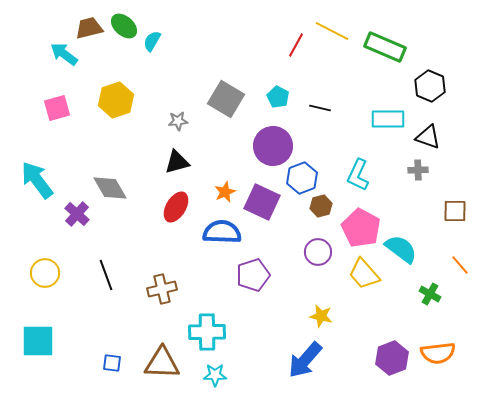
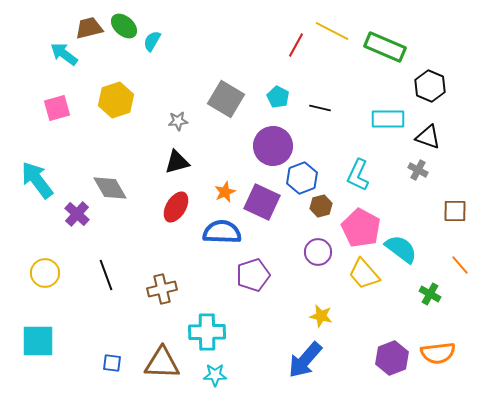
gray cross at (418, 170): rotated 30 degrees clockwise
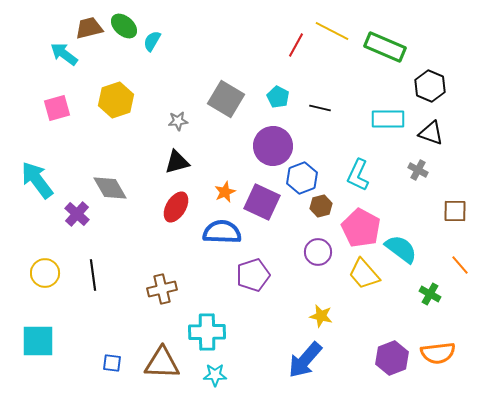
black triangle at (428, 137): moved 3 px right, 4 px up
black line at (106, 275): moved 13 px left; rotated 12 degrees clockwise
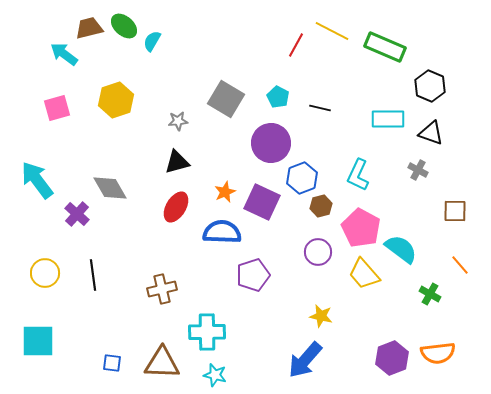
purple circle at (273, 146): moved 2 px left, 3 px up
cyan star at (215, 375): rotated 15 degrees clockwise
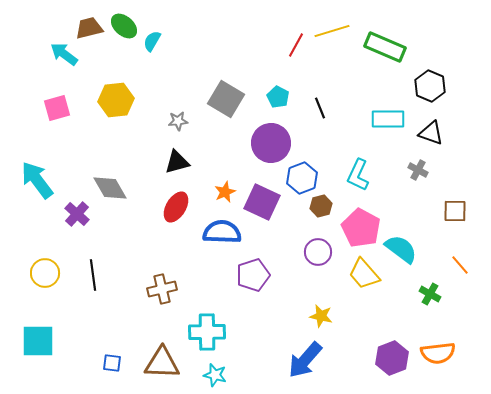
yellow line at (332, 31): rotated 44 degrees counterclockwise
yellow hexagon at (116, 100): rotated 12 degrees clockwise
black line at (320, 108): rotated 55 degrees clockwise
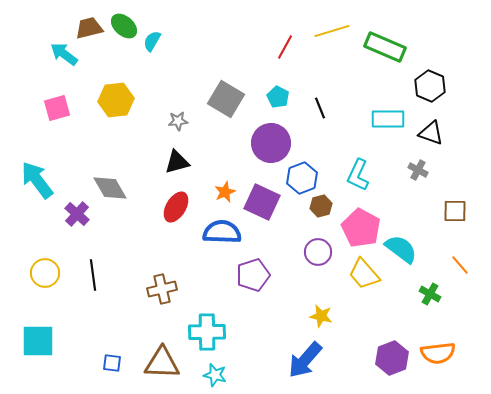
red line at (296, 45): moved 11 px left, 2 px down
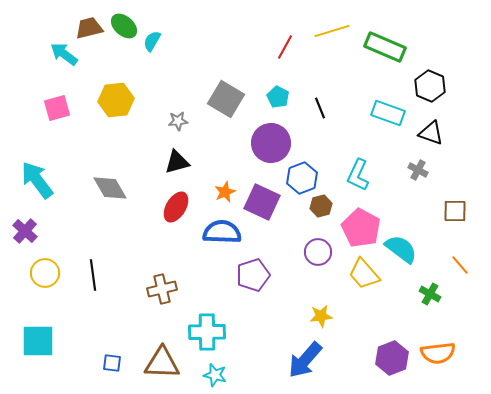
cyan rectangle at (388, 119): moved 6 px up; rotated 20 degrees clockwise
purple cross at (77, 214): moved 52 px left, 17 px down
yellow star at (321, 316): rotated 20 degrees counterclockwise
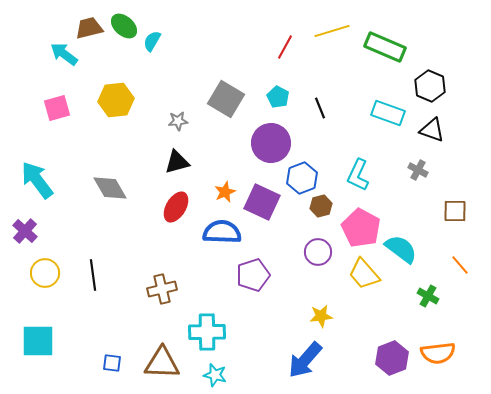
black triangle at (431, 133): moved 1 px right, 3 px up
green cross at (430, 294): moved 2 px left, 2 px down
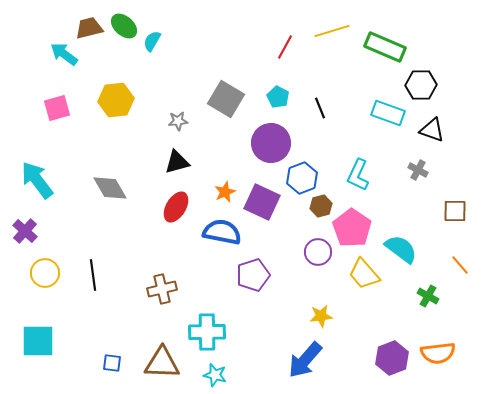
black hexagon at (430, 86): moved 9 px left, 1 px up; rotated 24 degrees counterclockwise
pink pentagon at (361, 228): moved 9 px left; rotated 6 degrees clockwise
blue semicircle at (222, 232): rotated 9 degrees clockwise
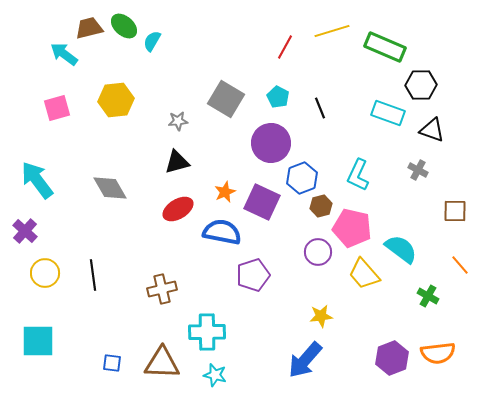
red ellipse at (176, 207): moved 2 px right, 2 px down; rotated 28 degrees clockwise
pink pentagon at (352, 228): rotated 21 degrees counterclockwise
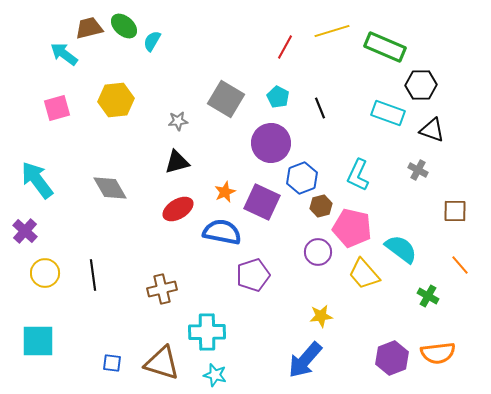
brown triangle at (162, 363): rotated 15 degrees clockwise
